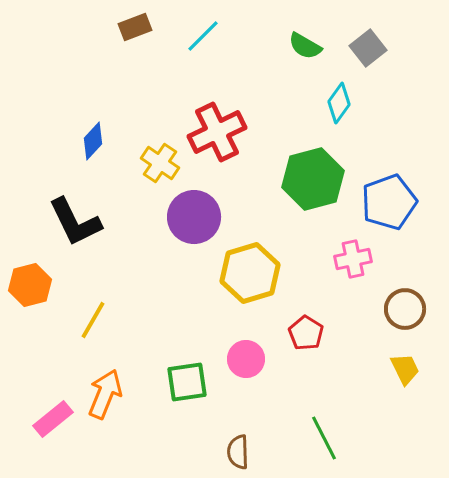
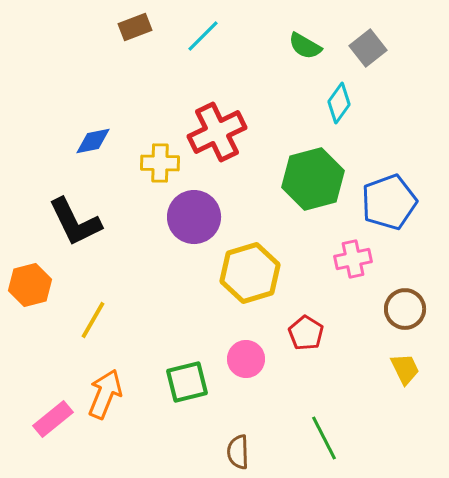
blue diamond: rotated 36 degrees clockwise
yellow cross: rotated 33 degrees counterclockwise
green square: rotated 6 degrees counterclockwise
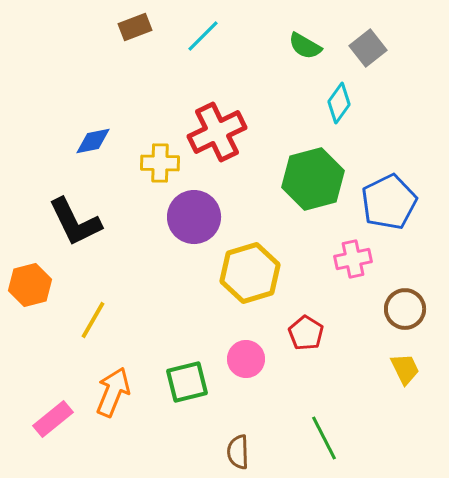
blue pentagon: rotated 6 degrees counterclockwise
orange arrow: moved 8 px right, 2 px up
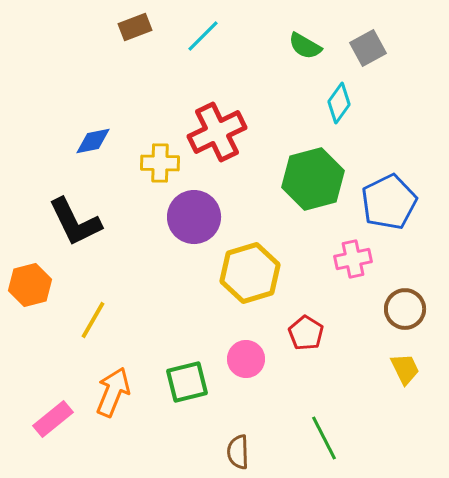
gray square: rotated 9 degrees clockwise
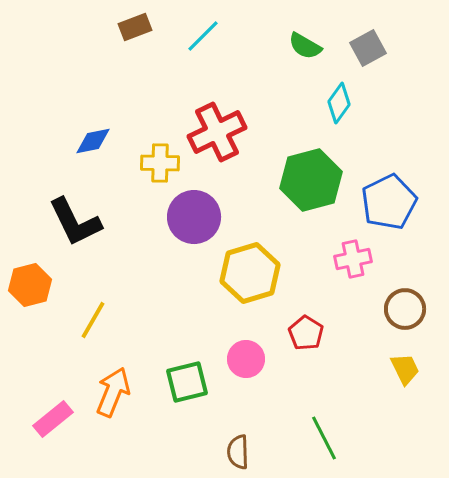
green hexagon: moved 2 px left, 1 px down
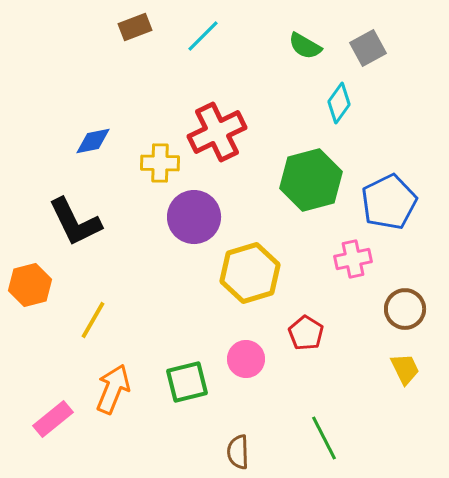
orange arrow: moved 3 px up
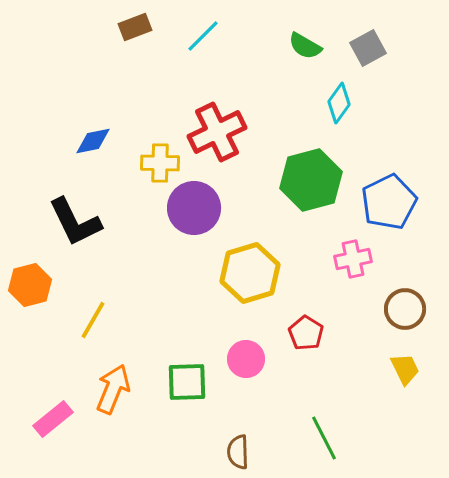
purple circle: moved 9 px up
green square: rotated 12 degrees clockwise
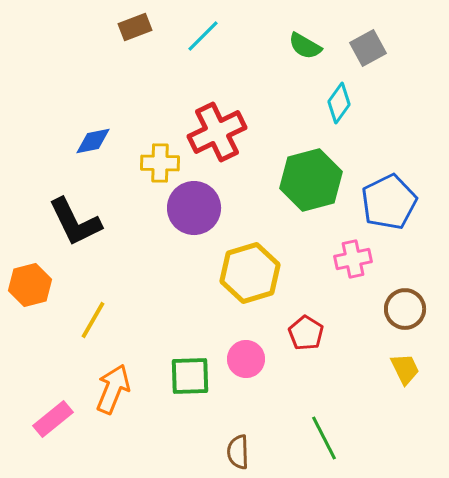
green square: moved 3 px right, 6 px up
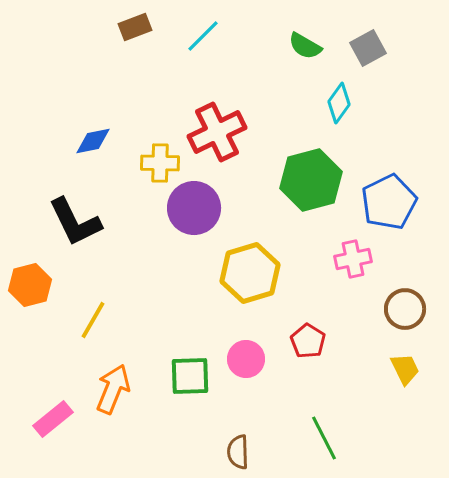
red pentagon: moved 2 px right, 8 px down
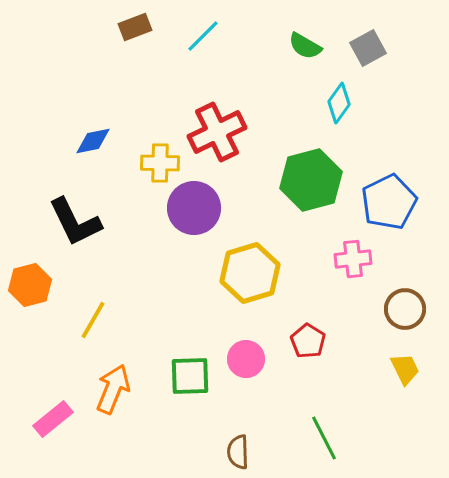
pink cross: rotated 6 degrees clockwise
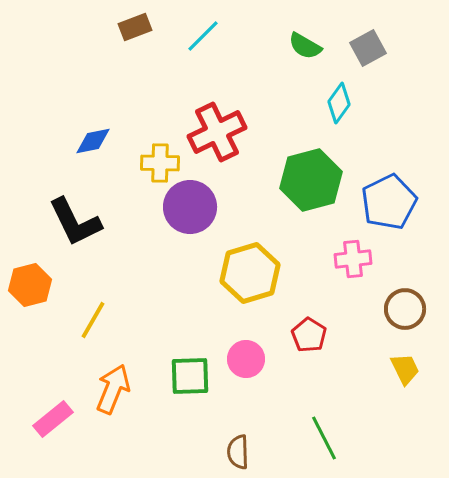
purple circle: moved 4 px left, 1 px up
red pentagon: moved 1 px right, 6 px up
